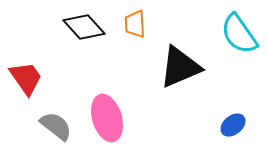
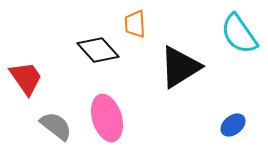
black diamond: moved 14 px right, 23 px down
black triangle: rotated 9 degrees counterclockwise
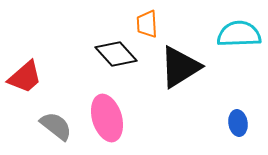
orange trapezoid: moved 12 px right
cyan semicircle: rotated 123 degrees clockwise
black diamond: moved 18 px right, 4 px down
red trapezoid: moved 1 px left, 1 px up; rotated 84 degrees clockwise
blue ellipse: moved 5 px right, 2 px up; rotated 60 degrees counterclockwise
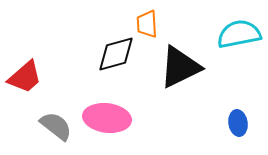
cyan semicircle: rotated 9 degrees counterclockwise
black diamond: rotated 63 degrees counterclockwise
black triangle: rotated 6 degrees clockwise
pink ellipse: rotated 66 degrees counterclockwise
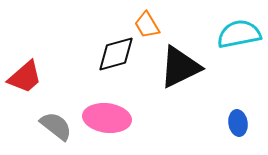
orange trapezoid: moved 1 px down; rotated 28 degrees counterclockwise
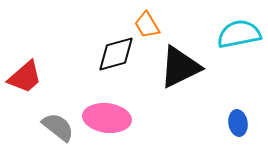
gray semicircle: moved 2 px right, 1 px down
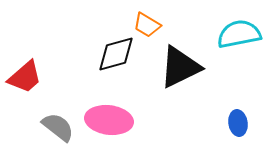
orange trapezoid: rotated 28 degrees counterclockwise
pink ellipse: moved 2 px right, 2 px down
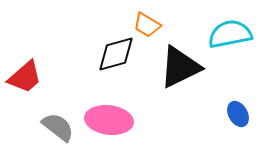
cyan semicircle: moved 9 px left
blue ellipse: moved 9 px up; rotated 20 degrees counterclockwise
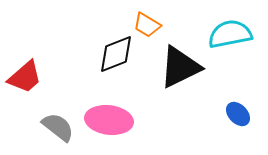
black diamond: rotated 6 degrees counterclockwise
blue ellipse: rotated 15 degrees counterclockwise
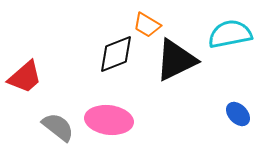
black triangle: moved 4 px left, 7 px up
